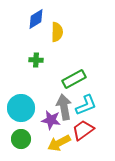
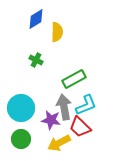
green cross: rotated 24 degrees clockwise
red trapezoid: moved 3 px left, 3 px up; rotated 100 degrees counterclockwise
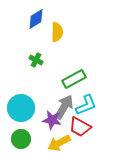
gray arrow: rotated 40 degrees clockwise
purple star: moved 1 px right
red trapezoid: rotated 15 degrees counterclockwise
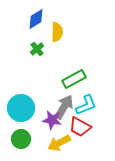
green cross: moved 1 px right, 11 px up; rotated 24 degrees clockwise
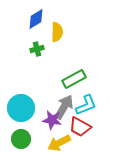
green cross: rotated 24 degrees clockwise
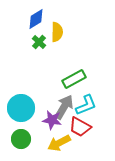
green cross: moved 2 px right, 7 px up; rotated 32 degrees counterclockwise
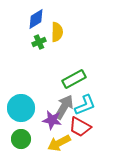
green cross: rotated 24 degrees clockwise
cyan L-shape: moved 1 px left
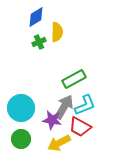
blue diamond: moved 2 px up
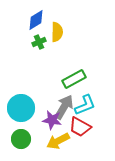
blue diamond: moved 3 px down
yellow arrow: moved 1 px left, 2 px up
